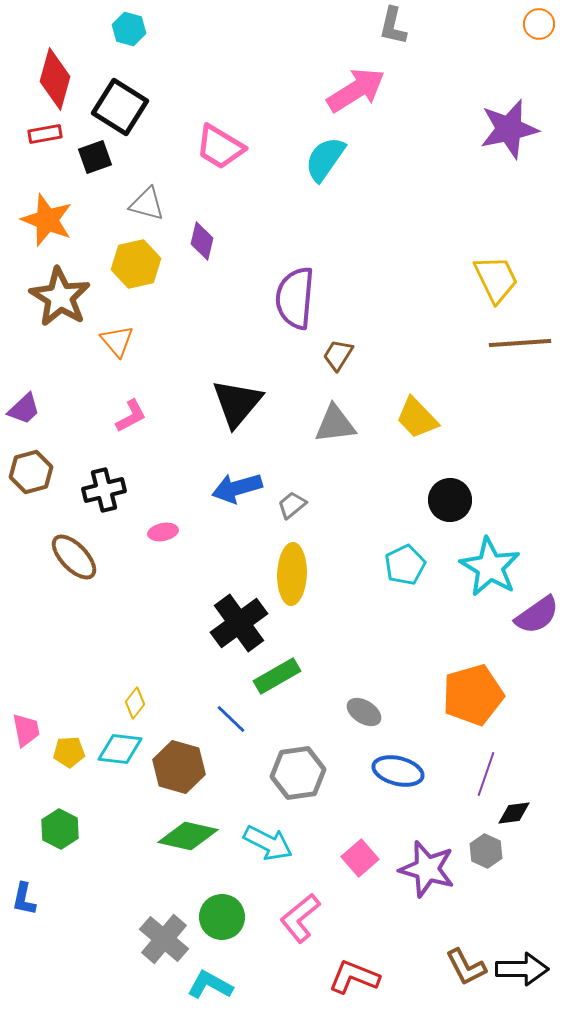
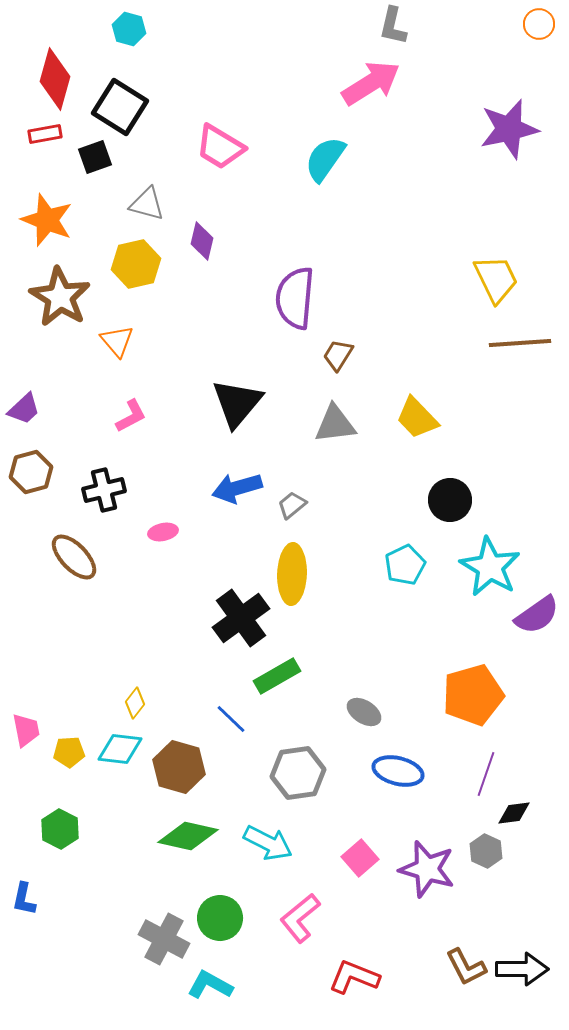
pink arrow at (356, 90): moved 15 px right, 7 px up
black cross at (239, 623): moved 2 px right, 5 px up
green circle at (222, 917): moved 2 px left, 1 px down
gray cross at (164, 939): rotated 12 degrees counterclockwise
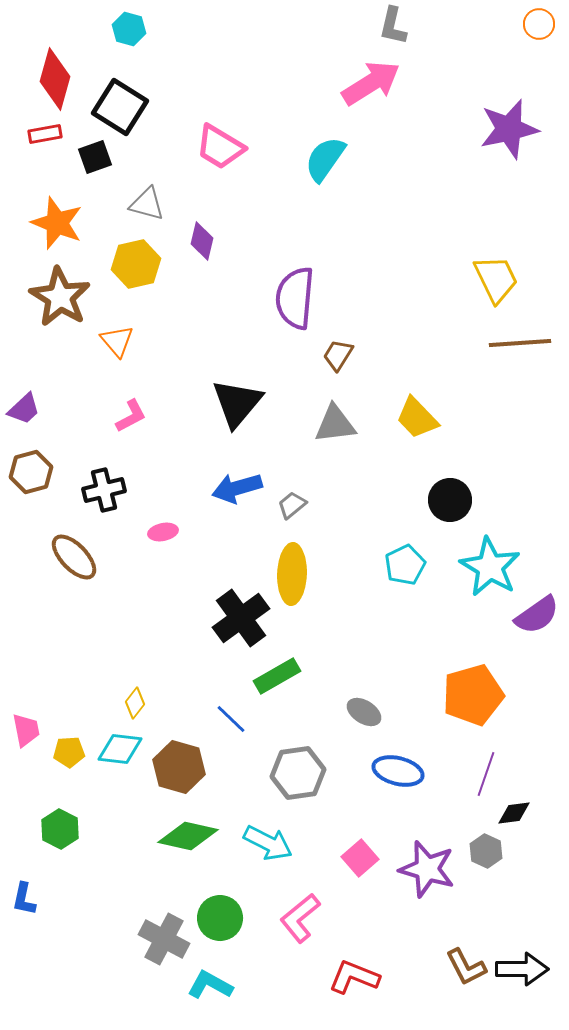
orange star at (47, 220): moved 10 px right, 3 px down
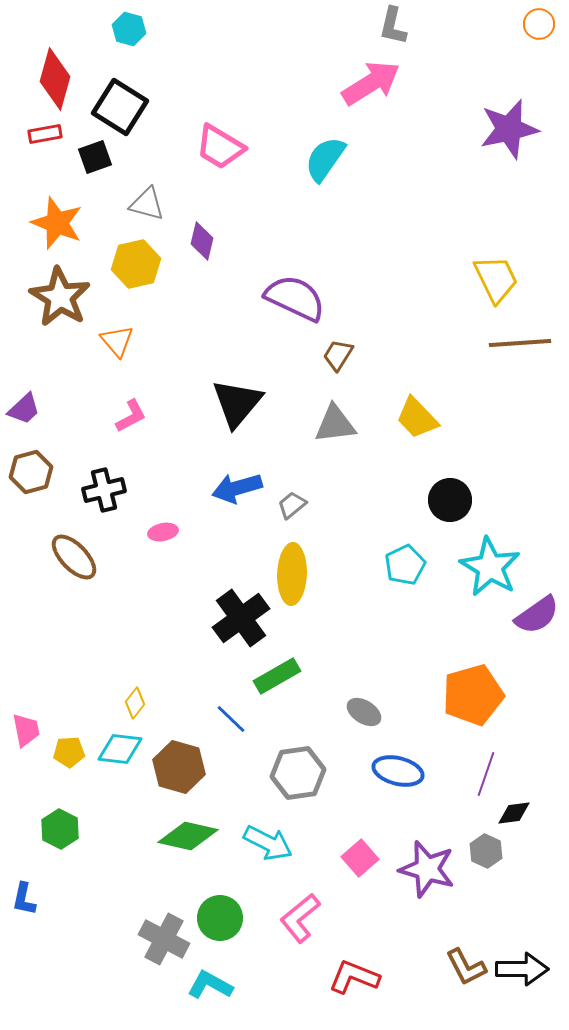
purple semicircle at (295, 298): rotated 110 degrees clockwise
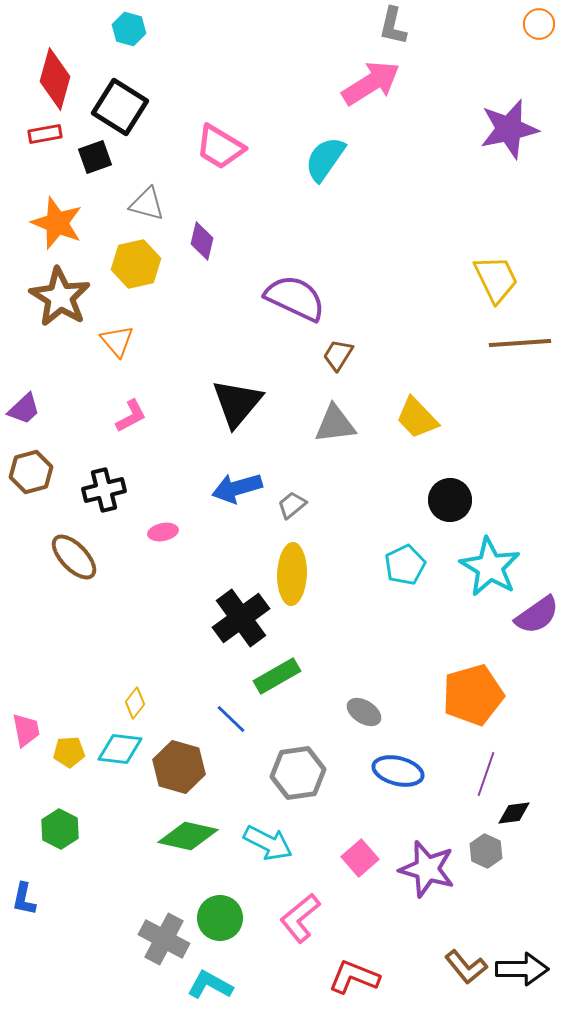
brown L-shape at (466, 967): rotated 12 degrees counterclockwise
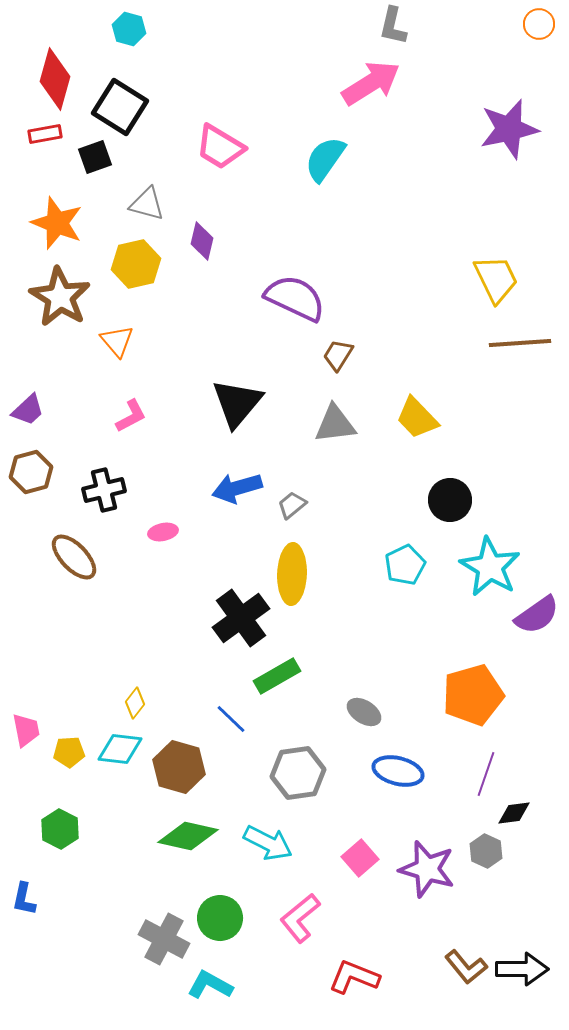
purple trapezoid at (24, 409): moved 4 px right, 1 px down
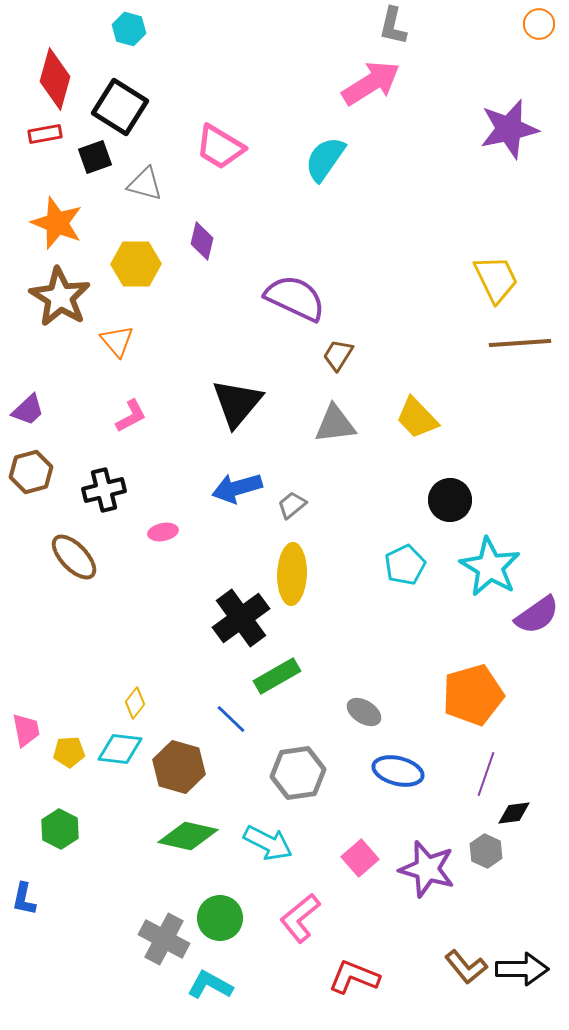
gray triangle at (147, 204): moved 2 px left, 20 px up
yellow hexagon at (136, 264): rotated 12 degrees clockwise
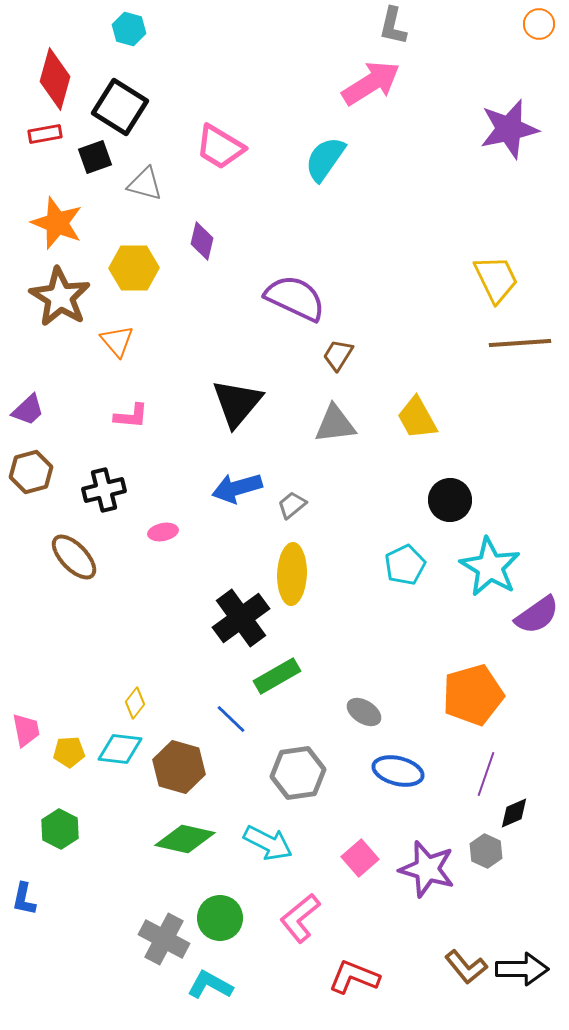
yellow hexagon at (136, 264): moved 2 px left, 4 px down
pink L-shape at (131, 416): rotated 33 degrees clockwise
yellow trapezoid at (417, 418): rotated 15 degrees clockwise
black diamond at (514, 813): rotated 16 degrees counterclockwise
green diamond at (188, 836): moved 3 px left, 3 px down
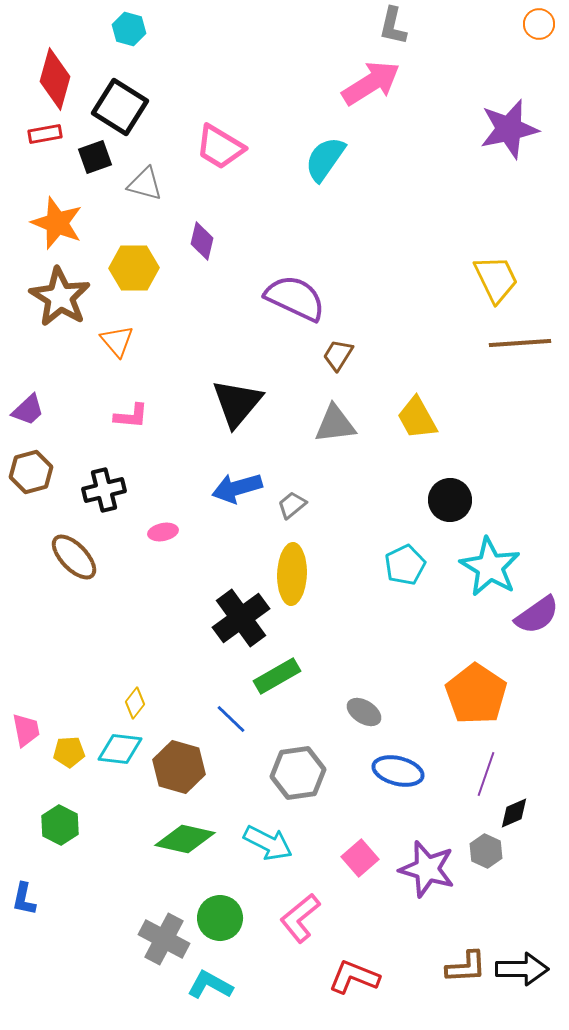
orange pentagon at (473, 695): moved 3 px right, 1 px up; rotated 22 degrees counterclockwise
green hexagon at (60, 829): moved 4 px up
brown L-shape at (466, 967): rotated 54 degrees counterclockwise
